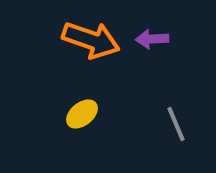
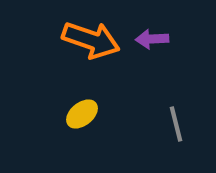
gray line: rotated 9 degrees clockwise
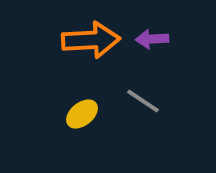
orange arrow: rotated 22 degrees counterclockwise
gray line: moved 33 px left, 23 px up; rotated 42 degrees counterclockwise
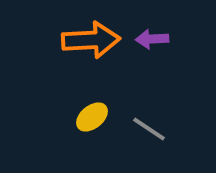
gray line: moved 6 px right, 28 px down
yellow ellipse: moved 10 px right, 3 px down
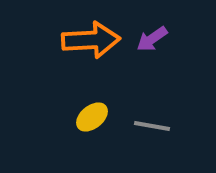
purple arrow: rotated 32 degrees counterclockwise
gray line: moved 3 px right, 3 px up; rotated 24 degrees counterclockwise
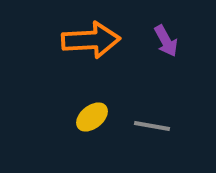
purple arrow: moved 14 px right, 2 px down; rotated 84 degrees counterclockwise
